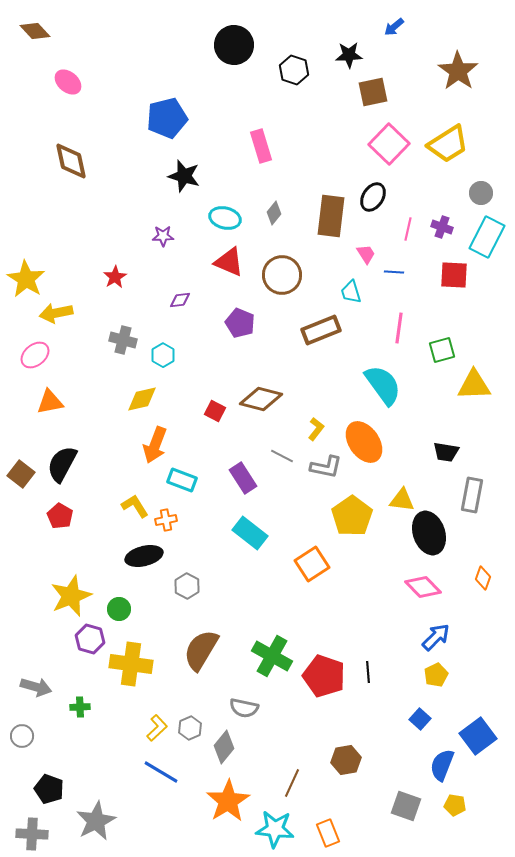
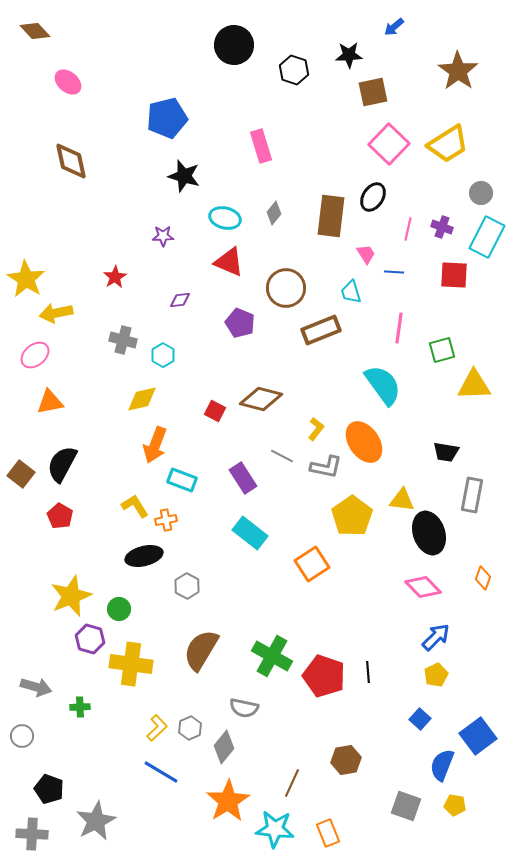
brown circle at (282, 275): moved 4 px right, 13 px down
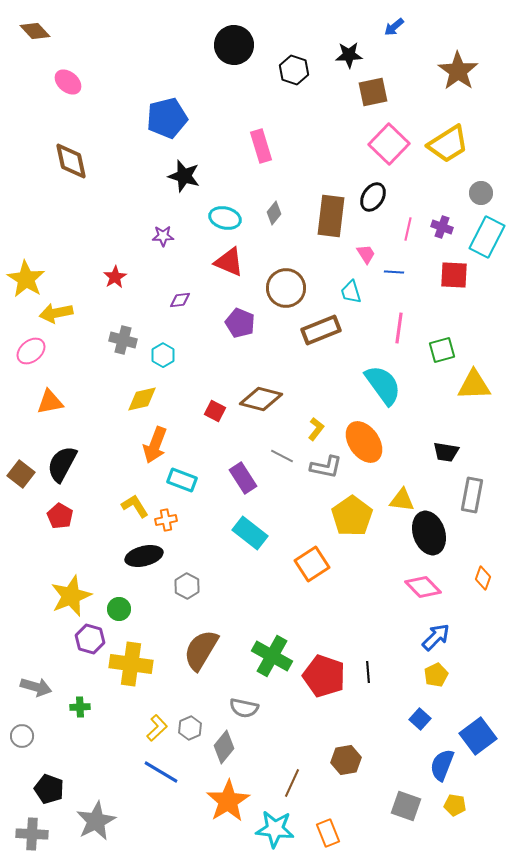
pink ellipse at (35, 355): moved 4 px left, 4 px up
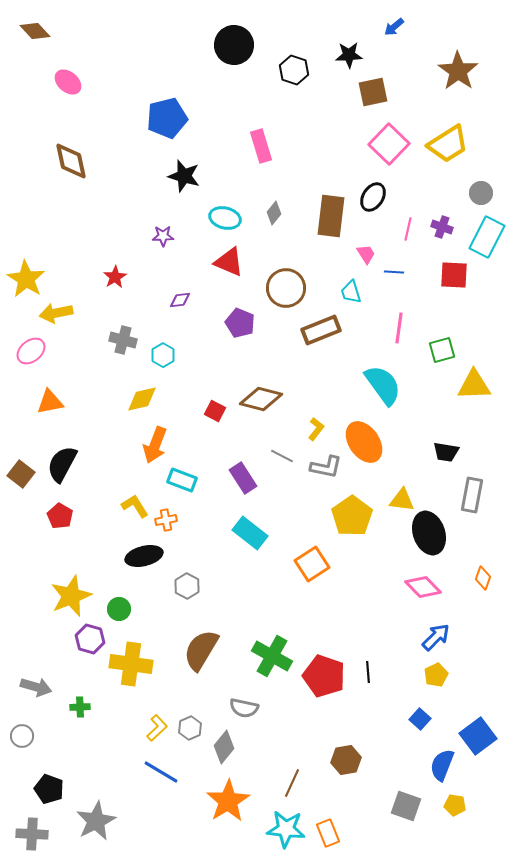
cyan star at (275, 829): moved 11 px right
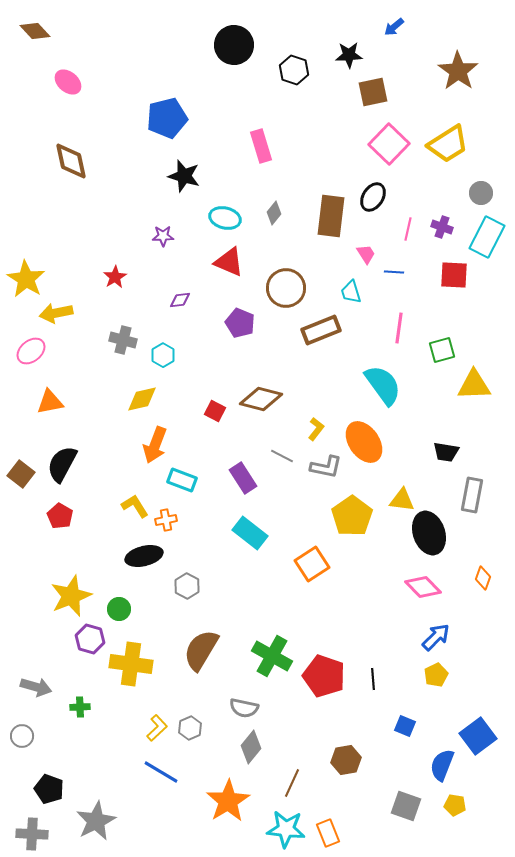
black line at (368, 672): moved 5 px right, 7 px down
blue square at (420, 719): moved 15 px left, 7 px down; rotated 20 degrees counterclockwise
gray diamond at (224, 747): moved 27 px right
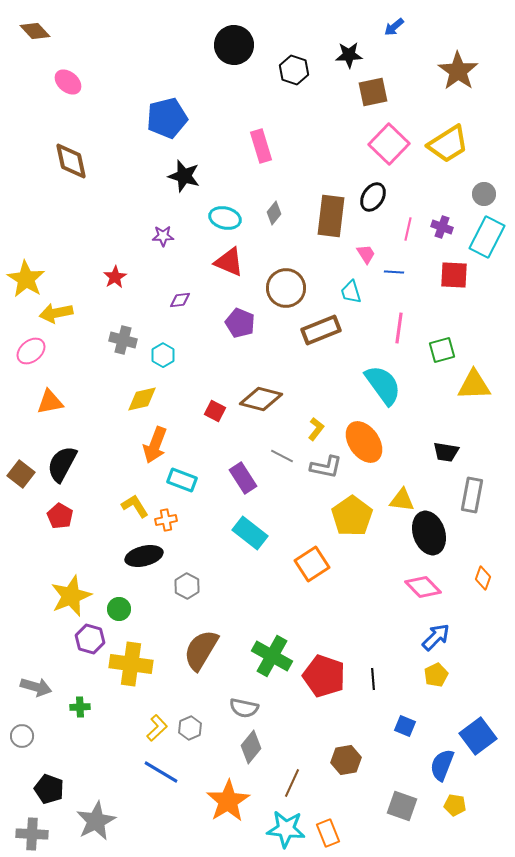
gray circle at (481, 193): moved 3 px right, 1 px down
gray square at (406, 806): moved 4 px left
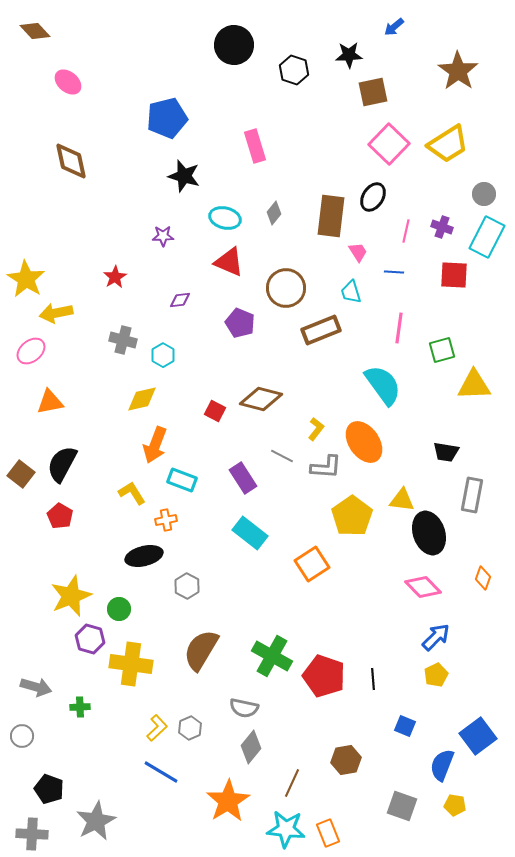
pink rectangle at (261, 146): moved 6 px left
pink line at (408, 229): moved 2 px left, 2 px down
pink trapezoid at (366, 254): moved 8 px left, 2 px up
gray L-shape at (326, 467): rotated 8 degrees counterclockwise
yellow L-shape at (135, 506): moved 3 px left, 13 px up
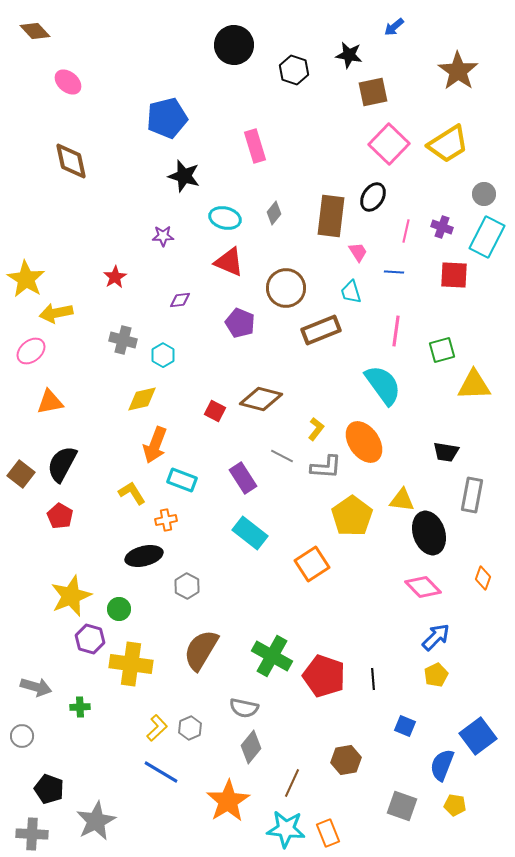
black star at (349, 55): rotated 12 degrees clockwise
pink line at (399, 328): moved 3 px left, 3 px down
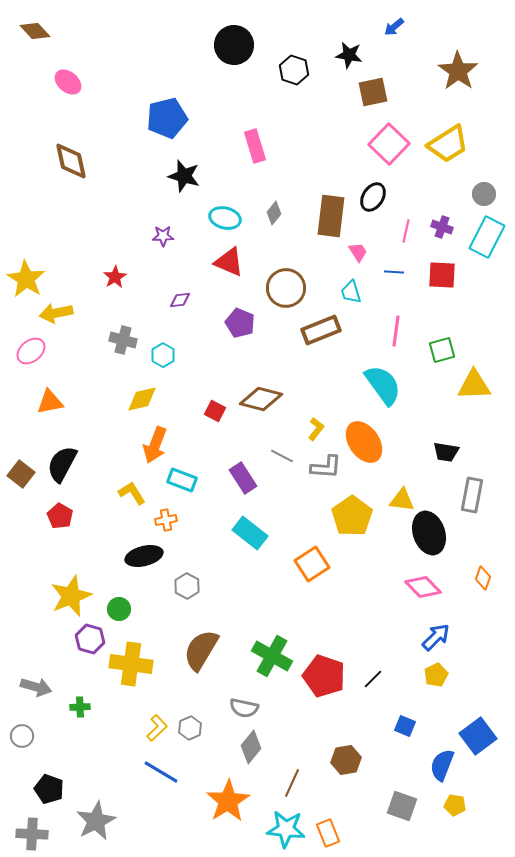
red square at (454, 275): moved 12 px left
black line at (373, 679): rotated 50 degrees clockwise
